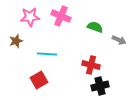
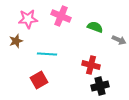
pink star: moved 2 px left, 2 px down
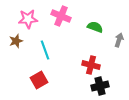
gray arrow: rotated 96 degrees counterclockwise
cyan line: moved 2 px left, 4 px up; rotated 66 degrees clockwise
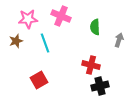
green semicircle: rotated 112 degrees counterclockwise
cyan line: moved 7 px up
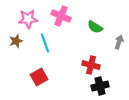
green semicircle: rotated 56 degrees counterclockwise
gray arrow: moved 2 px down
red square: moved 3 px up
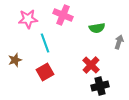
pink cross: moved 2 px right, 1 px up
green semicircle: moved 2 px right, 1 px down; rotated 42 degrees counterclockwise
brown star: moved 1 px left, 19 px down
red cross: rotated 30 degrees clockwise
red square: moved 6 px right, 5 px up
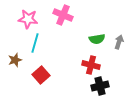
pink star: rotated 12 degrees clockwise
green semicircle: moved 11 px down
cyan line: moved 10 px left; rotated 36 degrees clockwise
red cross: rotated 30 degrees counterclockwise
red square: moved 4 px left, 3 px down; rotated 12 degrees counterclockwise
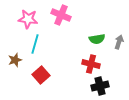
pink cross: moved 2 px left
cyan line: moved 1 px down
red cross: moved 1 px up
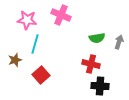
pink star: moved 1 px left, 1 px down
green semicircle: moved 1 px up
black cross: rotated 18 degrees clockwise
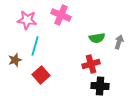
cyan line: moved 2 px down
red cross: rotated 30 degrees counterclockwise
